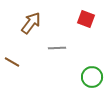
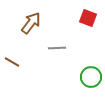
red square: moved 2 px right, 1 px up
green circle: moved 1 px left
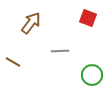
gray line: moved 3 px right, 3 px down
brown line: moved 1 px right
green circle: moved 1 px right, 2 px up
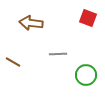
brown arrow: rotated 120 degrees counterclockwise
gray line: moved 2 px left, 3 px down
green circle: moved 6 px left
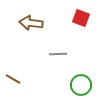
red square: moved 7 px left
brown line: moved 17 px down
green circle: moved 5 px left, 10 px down
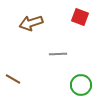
red square: moved 1 px left, 1 px up
brown arrow: rotated 25 degrees counterclockwise
